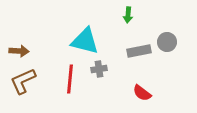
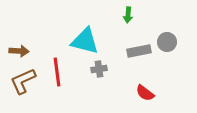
red line: moved 13 px left, 7 px up; rotated 12 degrees counterclockwise
red semicircle: moved 3 px right
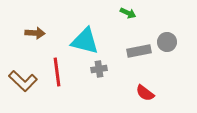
green arrow: moved 2 px up; rotated 70 degrees counterclockwise
brown arrow: moved 16 px right, 18 px up
brown L-shape: rotated 112 degrees counterclockwise
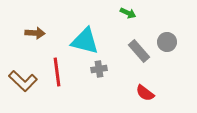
gray rectangle: rotated 60 degrees clockwise
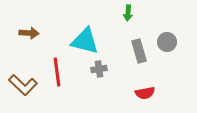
green arrow: rotated 70 degrees clockwise
brown arrow: moved 6 px left
gray rectangle: rotated 25 degrees clockwise
brown L-shape: moved 4 px down
red semicircle: rotated 48 degrees counterclockwise
